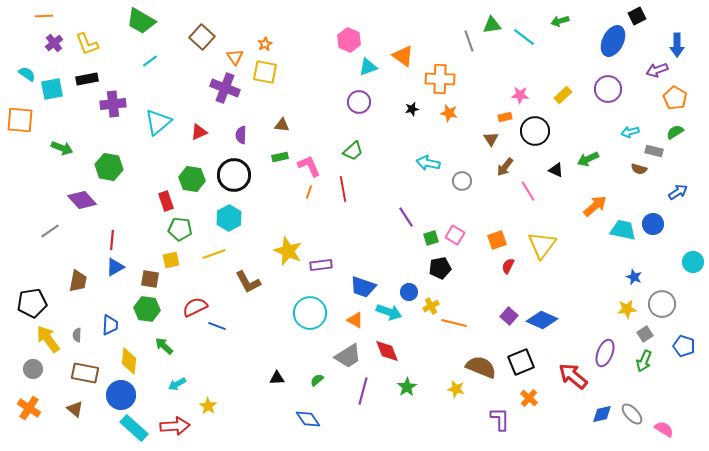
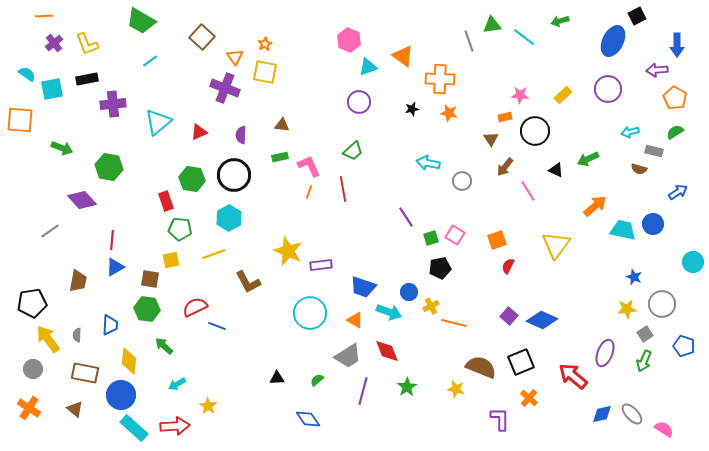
purple arrow at (657, 70): rotated 15 degrees clockwise
yellow triangle at (542, 245): moved 14 px right
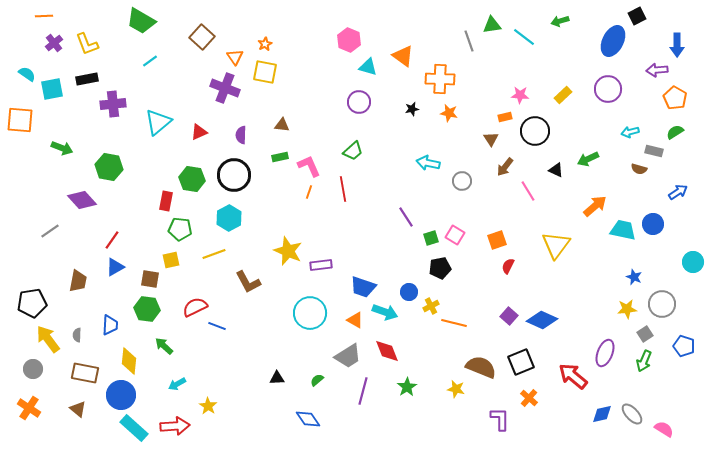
cyan triangle at (368, 67): rotated 36 degrees clockwise
red rectangle at (166, 201): rotated 30 degrees clockwise
red line at (112, 240): rotated 30 degrees clockwise
cyan arrow at (389, 312): moved 4 px left
brown triangle at (75, 409): moved 3 px right
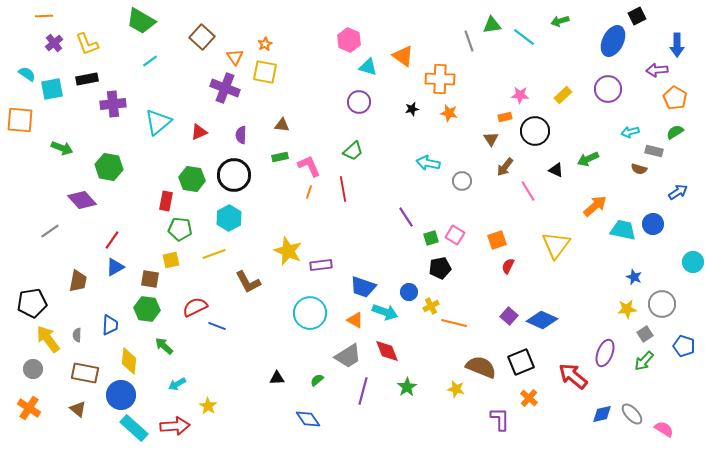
green arrow at (644, 361): rotated 20 degrees clockwise
